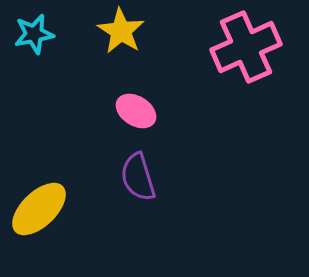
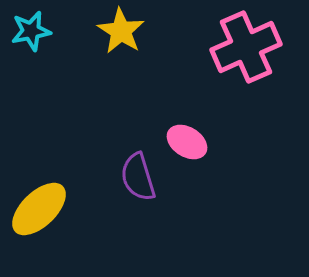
cyan star: moved 3 px left, 3 px up
pink ellipse: moved 51 px right, 31 px down
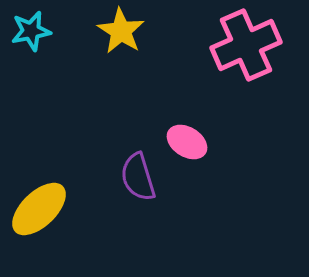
pink cross: moved 2 px up
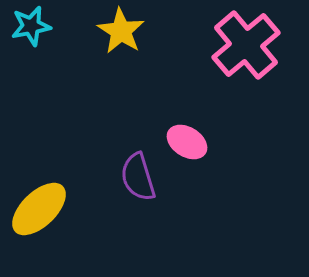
cyan star: moved 5 px up
pink cross: rotated 16 degrees counterclockwise
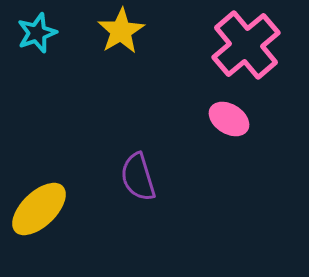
cyan star: moved 6 px right, 7 px down; rotated 9 degrees counterclockwise
yellow star: rotated 9 degrees clockwise
pink ellipse: moved 42 px right, 23 px up
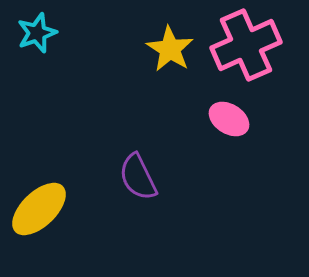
yellow star: moved 49 px right, 18 px down; rotated 9 degrees counterclockwise
pink cross: rotated 16 degrees clockwise
purple semicircle: rotated 9 degrees counterclockwise
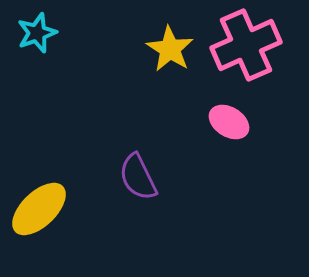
pink ellipse: moved 3 px down
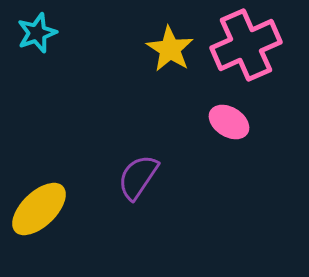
purple semicircle: rotated 60 degrees clockwise
